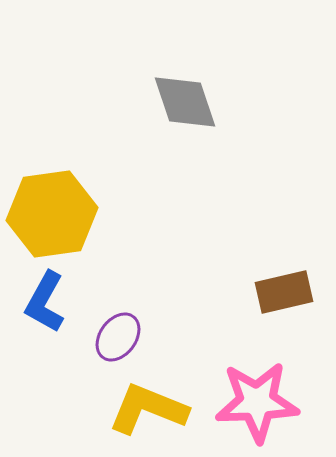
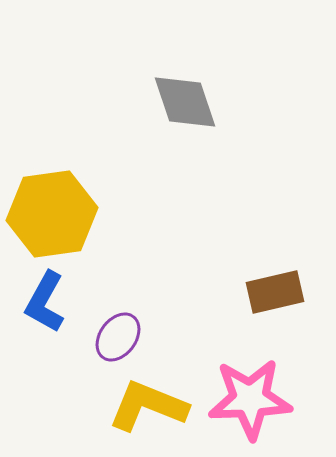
brown rectangle: moved 9 px left
pink star: moved 7 px left, 3 px up
yellow L-shape: moved 3 px up
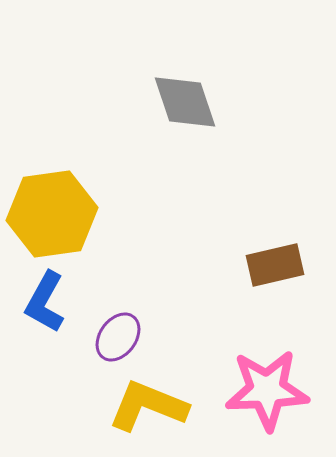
brown rectangle: moved 27 px up
pink star: moved 17 px right, 9 px up
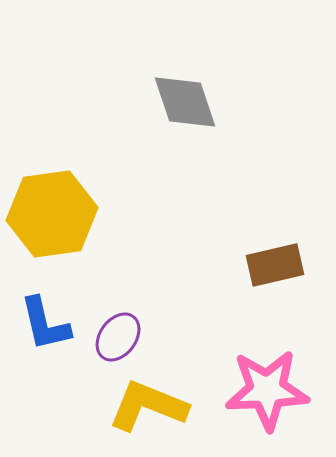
blue L-shape: moved 22 px down; rotated 42 degrees counterclockwise
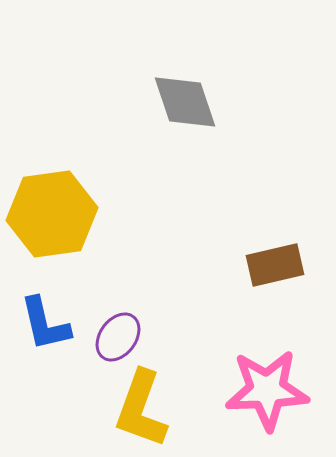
yellow L-shape: moved 7 px left, 3 px down; rotated 92 degrees counterclockwise
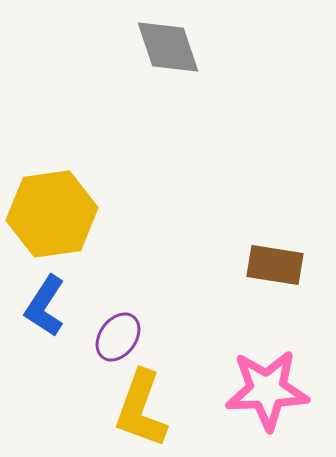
gray diamond: moved 17 px left, 55 px up
brown rectangle: rotated 22 degrees clockwise
blue L-shape: moved 18 px up; rotated 46 degrees clockwise
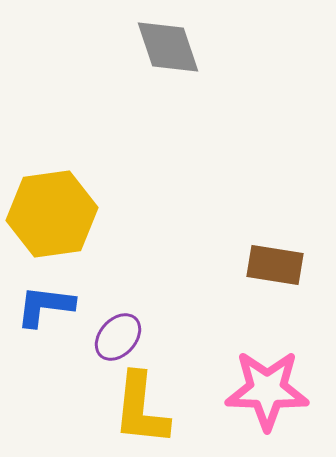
blue L-shape: rotated 64 degrees clockwise
purple ellipse: rotated 6 degrees clockwise
pink star: rotated 4 degrees clockwise
yellow L-shape: rotated 14 degrees counterclockwise
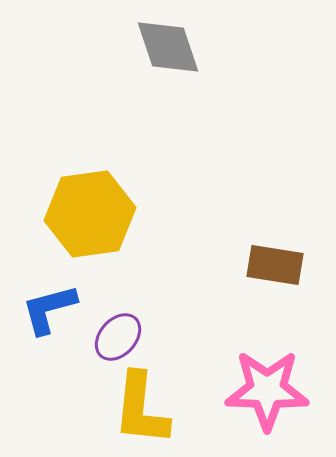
yellow hexagon: moved 38 px right
blue L-shape: moved 4 px right, 3 px down; rotated 22 degrees counterclockwise
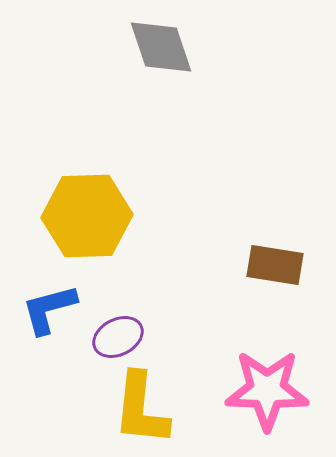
gray diamond: moved 7 px left
yellow hexagon: moved 3 px left, 2 px down; rotated 6 degrees clockwise
purple ellipse: rotated 21 degrees clockwise
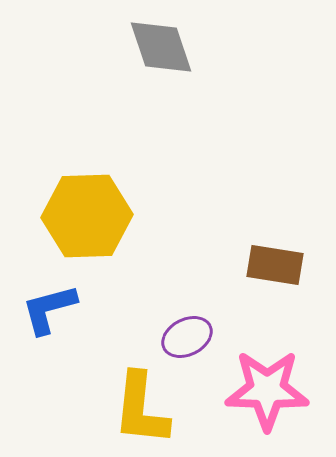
purple ellipse: moved 69 px right
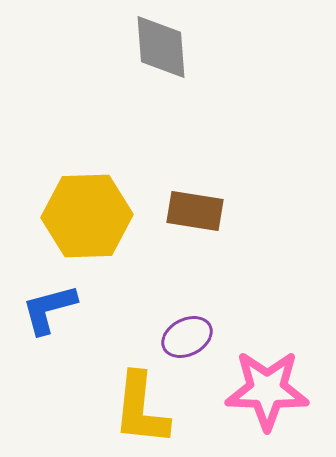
gray diamond: rotated 14 degrees clockwise
brown rectangle: moved 80 px left, 54 px up
